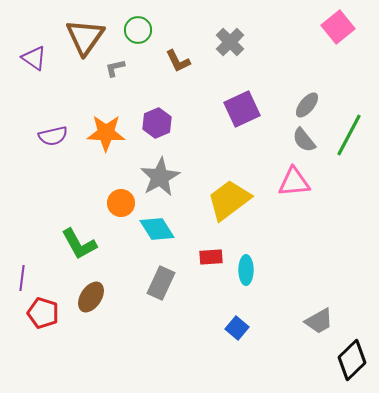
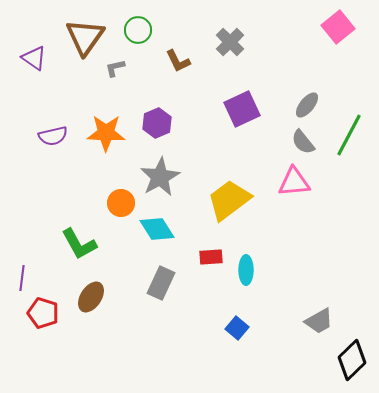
gray semicircle: moved 1 px left, 2 px down
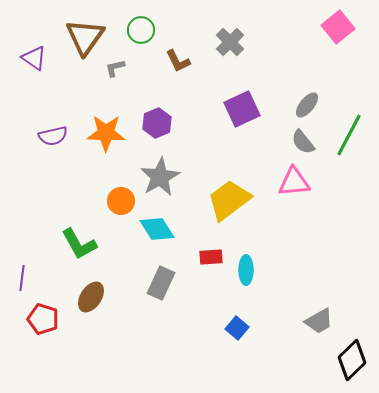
green circle: moved 3 px right
orange circle: moved 2 px up
red pentagon: moved 6 px down
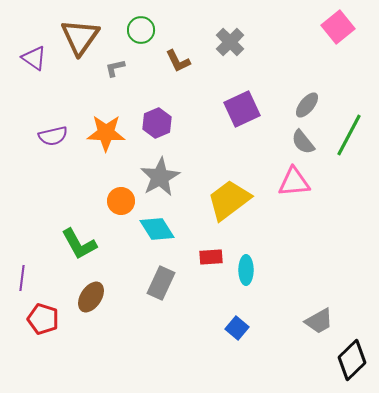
brown triangle: moved 5 px left
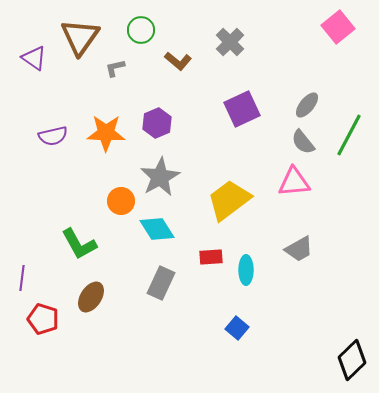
brown L-shape: rotated 24 degrees counterclockwise
gray trapezoid: moved 20 px left, 72 px up
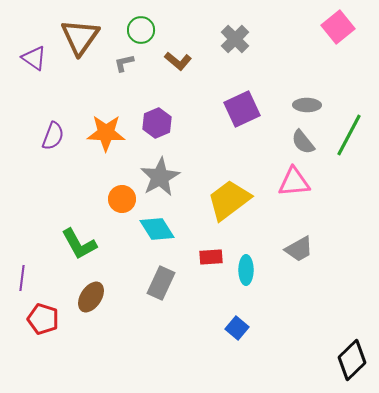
gray cross: moved 5 px right, 3 px up
gray L-shape: moved 9 px right, 5 px up
gray ellipse: rotated 52 degrees clockwise
purple semicircle: rotated 56 degrees counterclockwise
orange circle: moved 1 px right, 2 px up
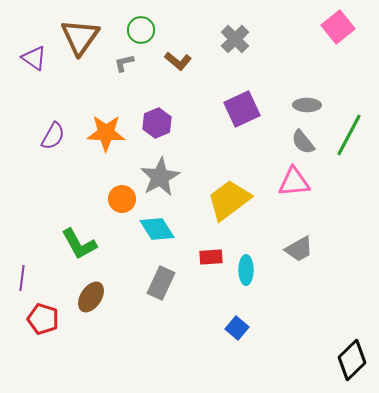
purple semicircle: rotated 8 degrees clockwise
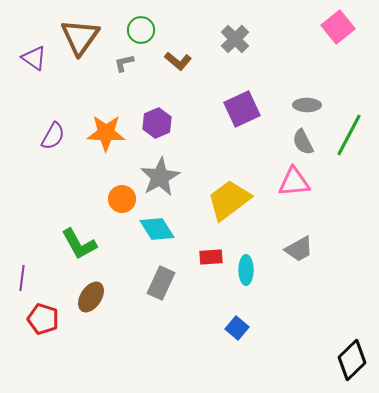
gray semicircle: rotated 12 degrees clockwise
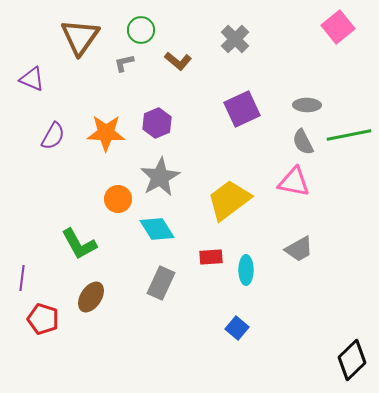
purple triangle: moved 2 px left, 21 px down; rotated 12 degrees counterclockwise
green line: rotated 51 degrees clockwise
pink triangle: rotated 16 degrees clockwise
orange circle: moved 4 px left
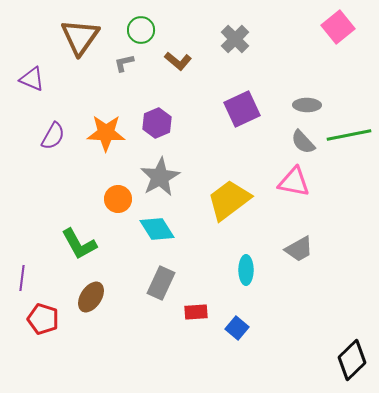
gray semicircle: rotated 16 degrees counterclockwise
red rectangle: moved 15 px left, 55 px down
